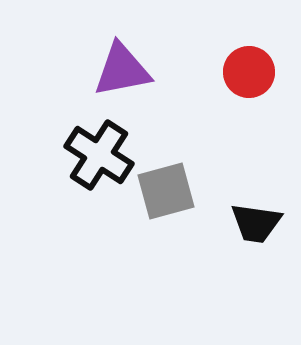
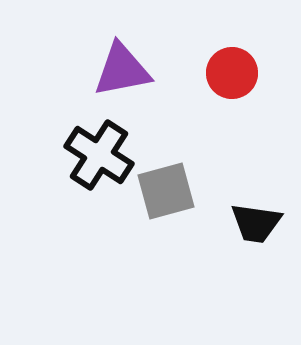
red circle: moved 17 px left, 1 px down
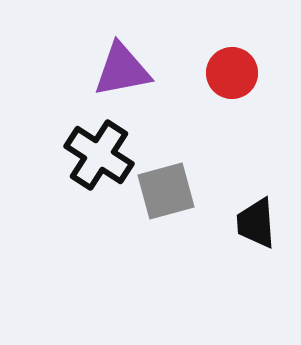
black trapezoid: rotated 78 degrees clockwise
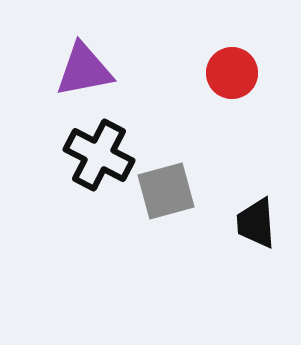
purple triangle: moved 38 px left
black cross: rotated 6 degrees counterclockwise
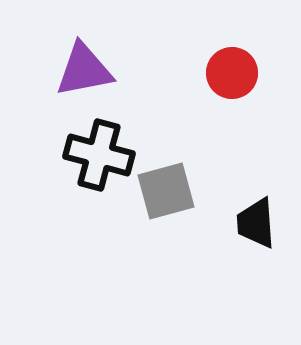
black cross: rotated 12 degrees counterclockwise
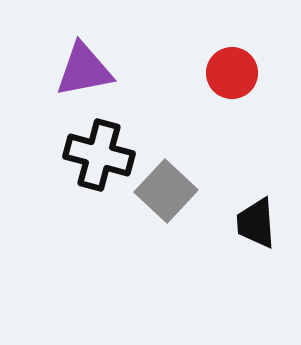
gray square: rotated 32 degrees counterclockwise
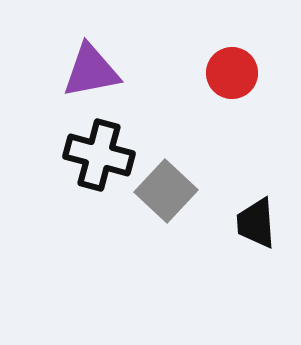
purple triangle: moved 7 px right, 1 px down
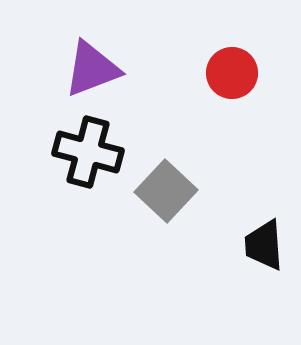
purple triangle: moved 1 px right, 2 px up; rotated 10 degrees counterclockwise
black cross: moved 11 px left, 3 px up
black trapezoid: moved 8 px right, 22 px down
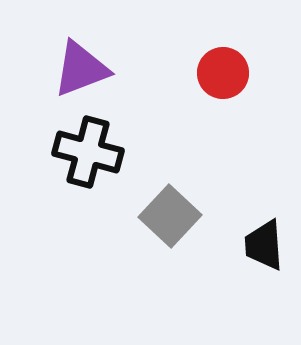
purple triangle: moved 11 px left
red circle: moved 9 px left
gray square: moved 4 px right, 25 px down
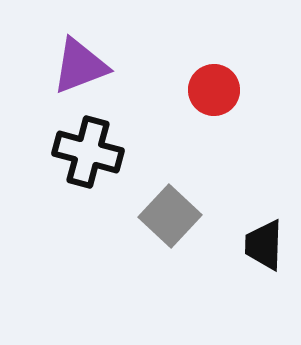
purple triangle: moved 1 px left, 3 px up
red circle: moved 9 px left, 17 px down
black trapezoid: rotated 6 degrees clockwise
